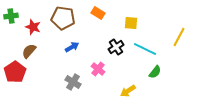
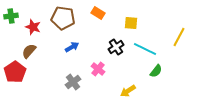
green semicircle: moved 1 px right, 1 px up
gray cross: rotated 21 degrees clockwise
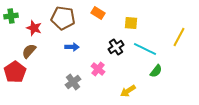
red star: moved 1 px right, 1 px down
blue arrow: rotated 32 degrees clockwise
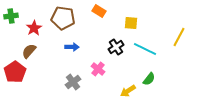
orange rectangle: moved 1 px right, 2 px up
red star: rotated 21 degrees clockwise
green semicircle: moved 7 px left, 8 px down
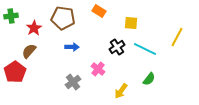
yellow line: moved 2 px left
black cross: moved 1 px right
yellow arrow: moved 7 px left; rotated 21 degrees counterclockwise
